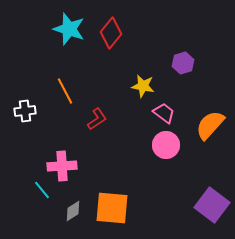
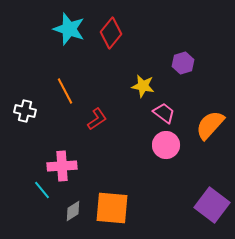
white cross: rotated 20 degrees clockwise
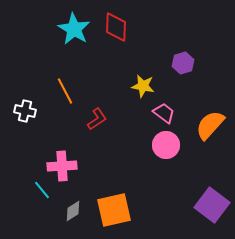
cyan star: moved 5 px right; rotated 12 degrees clockwise
red diamond: moved 5 px right, 6 px up; rotated 36 degrees counterclockwise
orange square: moved 2 px right, 2 px down; rotated 18 degrees counterclockwise
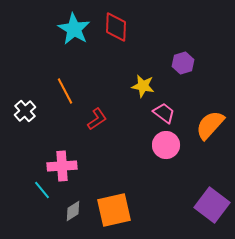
white cross: rotated 35 degrees clockwise
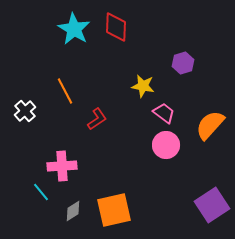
cyan line: moved 1 px left, 2 px down
purple square: rotated 20 degrees clockwise
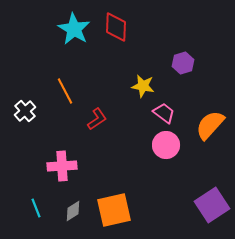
cyan line: moved 5 px left, 16 px down; rotated 18 degrees clockwise
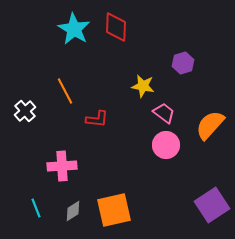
red L-shape: rotated 40 degrees clockwise
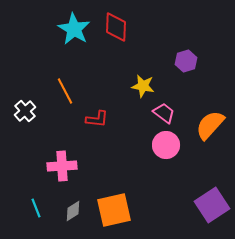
purple hexagon: moved 3 px right, 2 px up
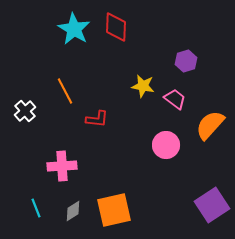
pink trapezoid: moved 11 px right, 14 px up
